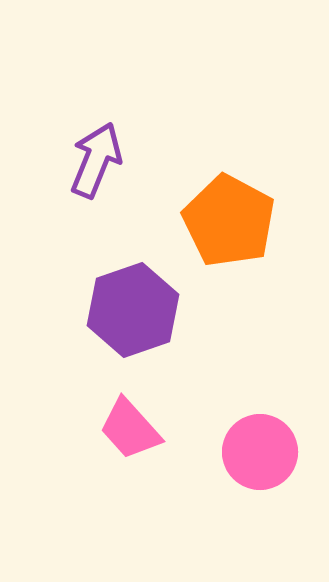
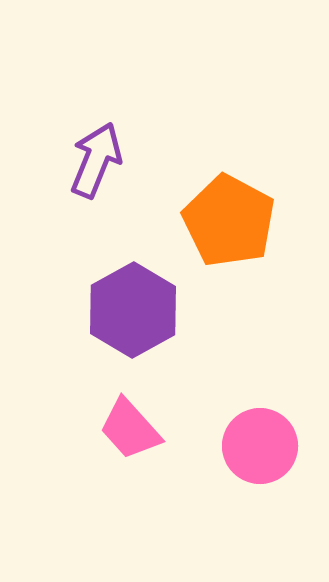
purple hexagon: rotated 10 degrees counterclockwise
pink circle: moved 6 px up
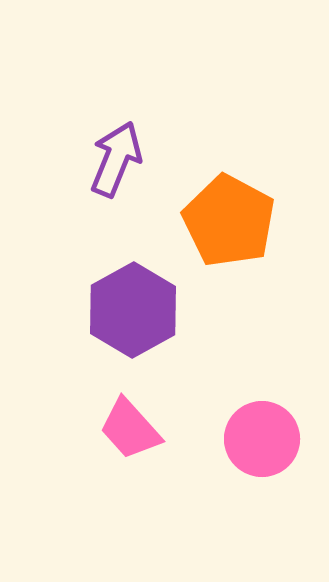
purple arrow: moved 20 px right, 1 px up
pink circle: moved 2 px right, 7 px up
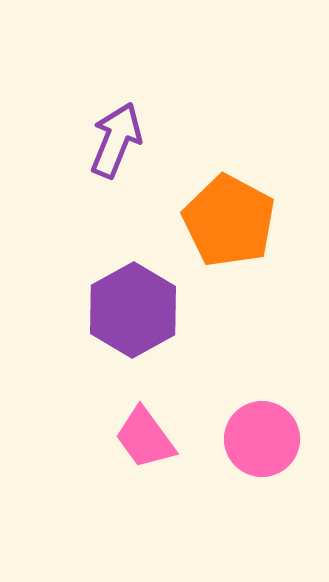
purple arrow: moved 19 px up
pink trapezoid: moved 15 px right, 9 px down; rotated 6 degrees clockwise
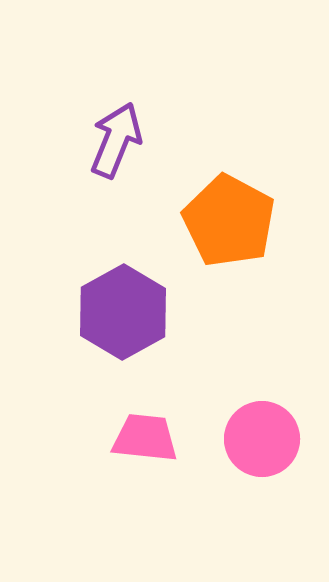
purple hexagon: moved 10 px left, 2 px down
pink trapezoid: rotated 132 degrees clockwise
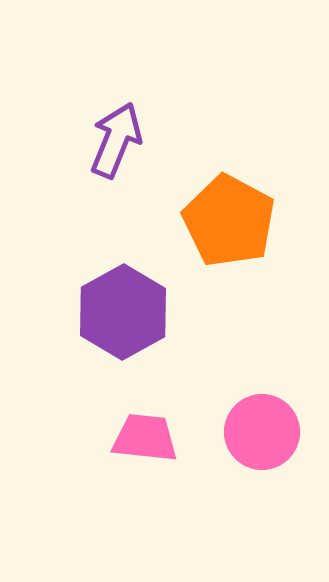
pink circle: moved 7 px up
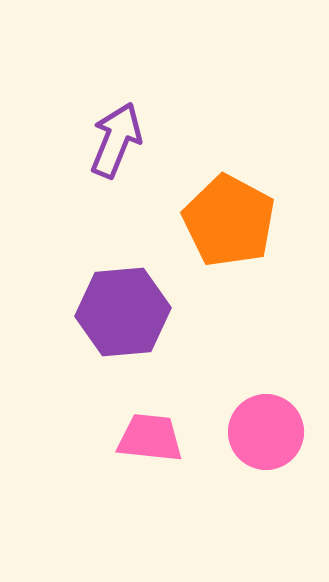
purple hexagon: rotated 24 degrees clockwise
pink circle: moved 4 px right
pink trapezoid: moved 5 px right
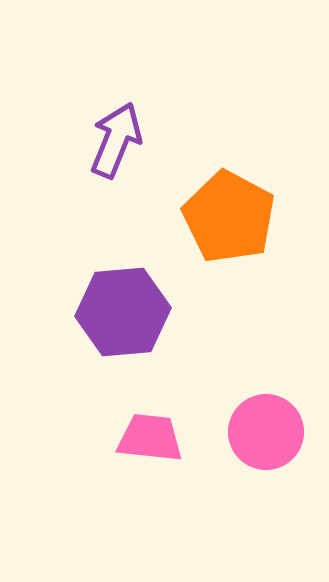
orange pentagon: moved 4 px up
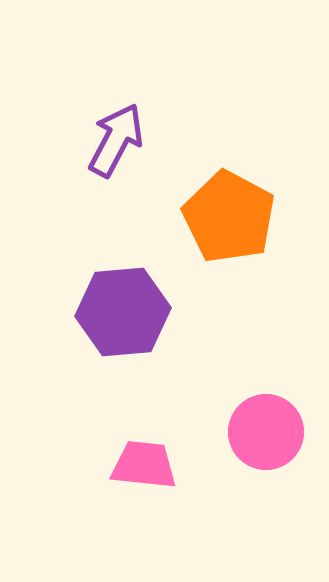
purple arrow: rotated 6 degrees clockwise
pink trapezoid: moved 6 px left, 27 px down
